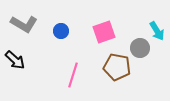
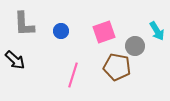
gray L-shape: rotated 56 degrees clockwise
gray circle: moved 5 px left, 2 px up
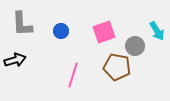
gray L-shape: moved 2 px left
black arrow: rotated 60 degrees counterclockwise
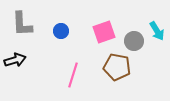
gray circle: moved 1 px left, 5 px up
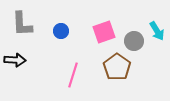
black arrow: rotated 20 degrees clockwise
brown pentagon: rotated 24 degrees clockwise
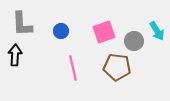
black arrow: moved 5 px up; rotated 90 degrees counterclockwise
brown pentagon: rotated 28 degrees counterclockwise
pink line: moved 7 px up; rotated 30 degrees counterclockwise
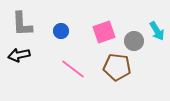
black arrow: moved 4 px right; rotated 105 degrees counterclockwise
pink line: moved 1 px down; rotated 40 degrees counterclockwise
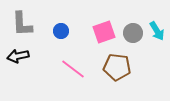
gray circle: moved 1 px left, 8 px up
black arrow: moved 1 px left, 1 px down
